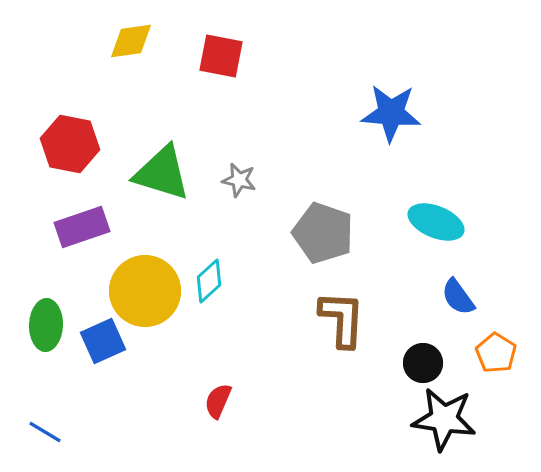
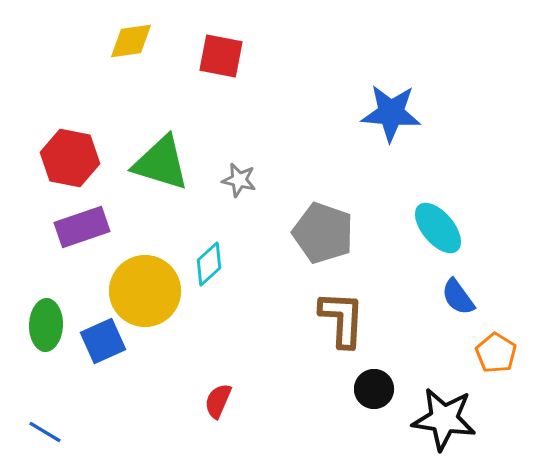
red hexagon: moved 14 px down
green triangle: moved 1 px left, 10 px up
cyan ellipse: moved 2 px right, 6 px down; rotated 28 degrees clockwise
cyan diamond: moved 17 px up
black circle: moved 49 px left, 26 px down
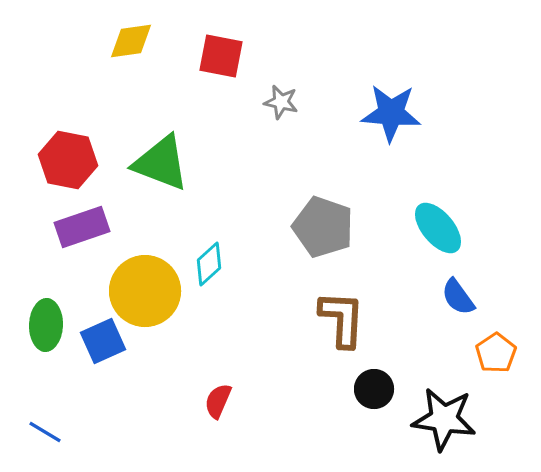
red hexagon: moved 2 px left, 2 px down
green triangle: rotated 4 degrees clockwise
gray star: moved 42 px right, 78 px up
gray pentagon: moved 6 px up
orange pentagon: rotated 6 degrees clockwise
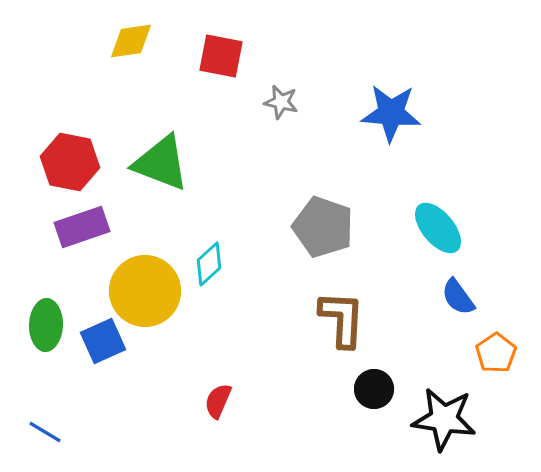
red hexagon: moved 2 px right, 2 px down
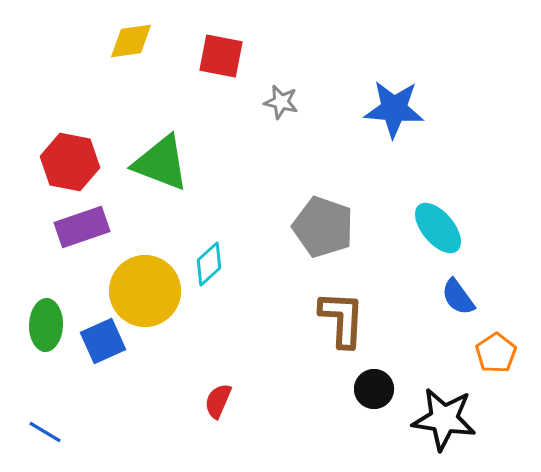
blue star: moved 3 px right, 4 px up
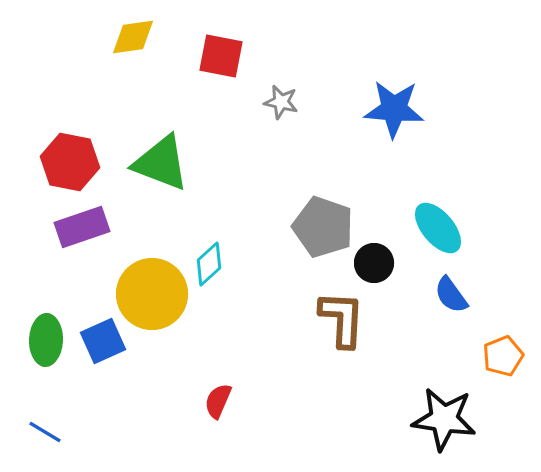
yellow diamond: moved 2 px right, 4 px up
yellow circle: moved 7 px right, 3 px down
blue semicircle: moved 7 px left, 2 px up
green ellipse: moved 15 px down
orange pentagon: moved 7 px right, 3 px down; rotated 12 degrees clockwise
black circle: moved 126 px up
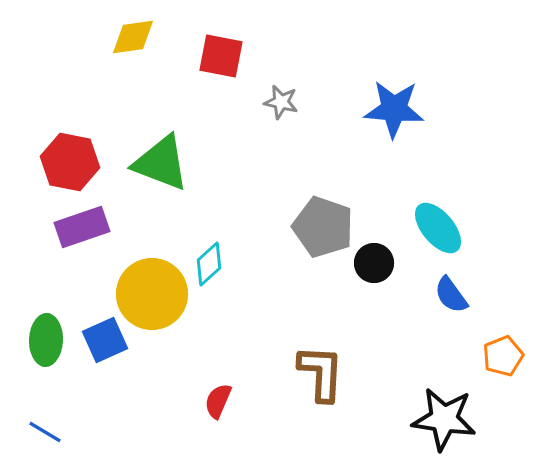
brown L-shape: moved 21 px left, 54 px down
blue square: moved 2 px right, 1 px up
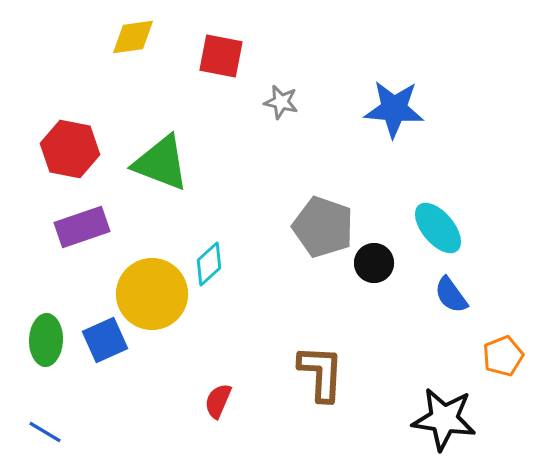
red hexagon: moved 13 px up
